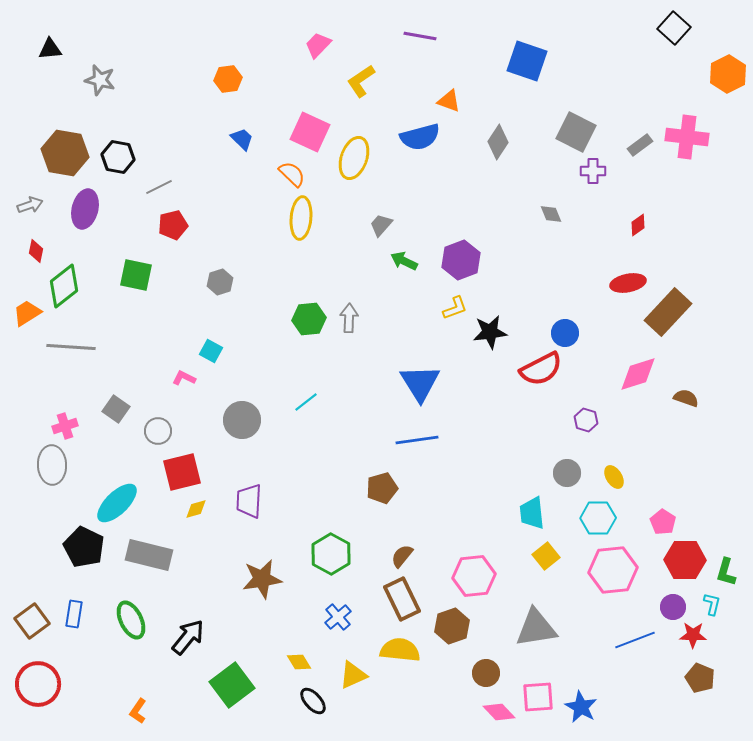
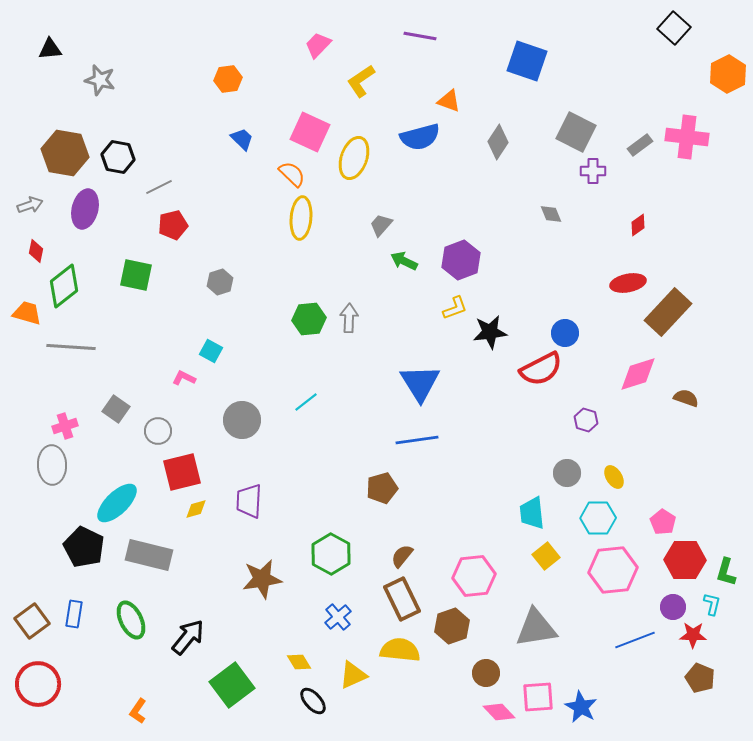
orange trapezoid at (27, 313): rotated 48 degrees clockwise
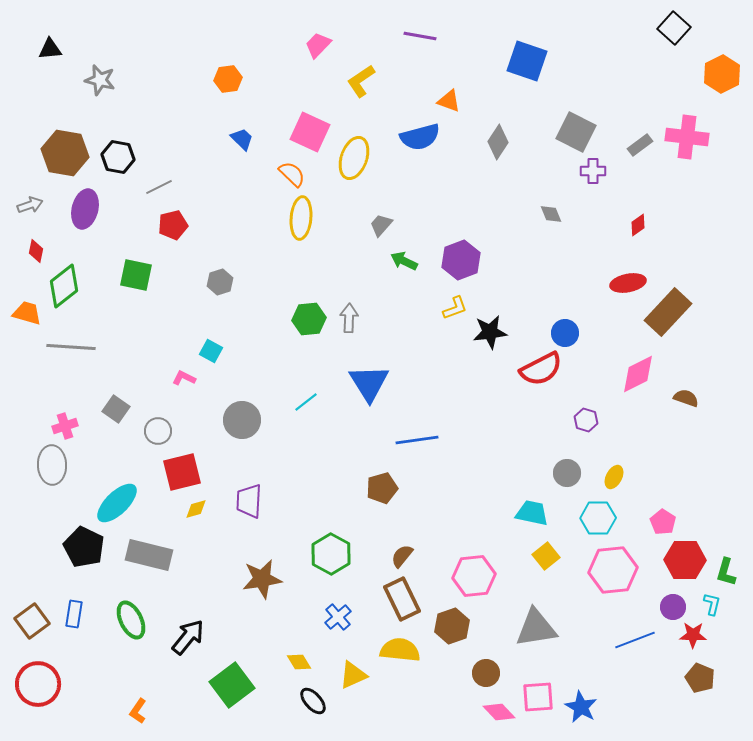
orange hexagon at (728, 74): moved 6 px left
pink diamond at (638, 374): rotated 9 degrees counterclockwise
blue triangle at (420, 383): moved 51 px left
yellow ellipse at (614, 477): rotated 60 degrees clockwise
cyan trapezoid at (532, 513): rotated 108 degrees clockwise
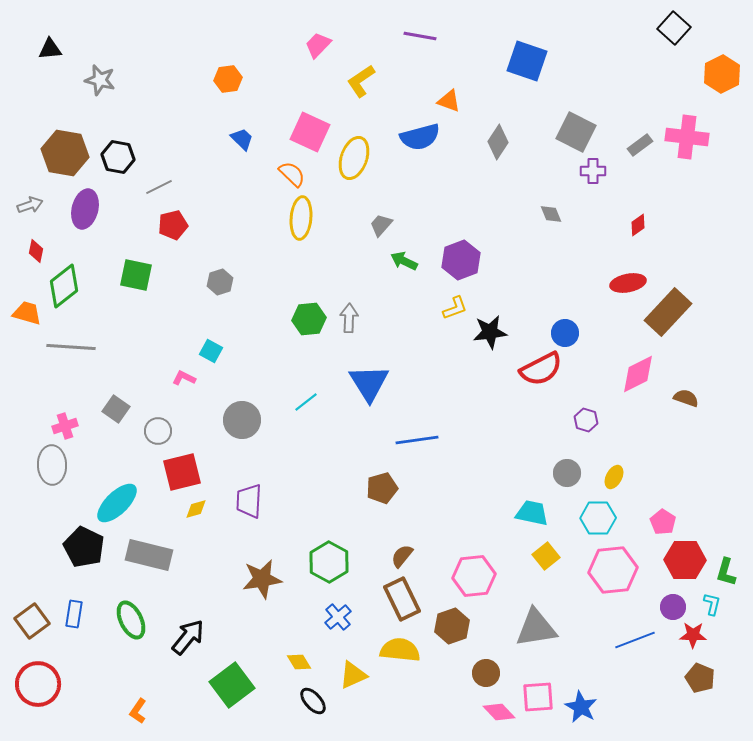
green hexagon at (331, 554): moved 2 px left, 8 px down
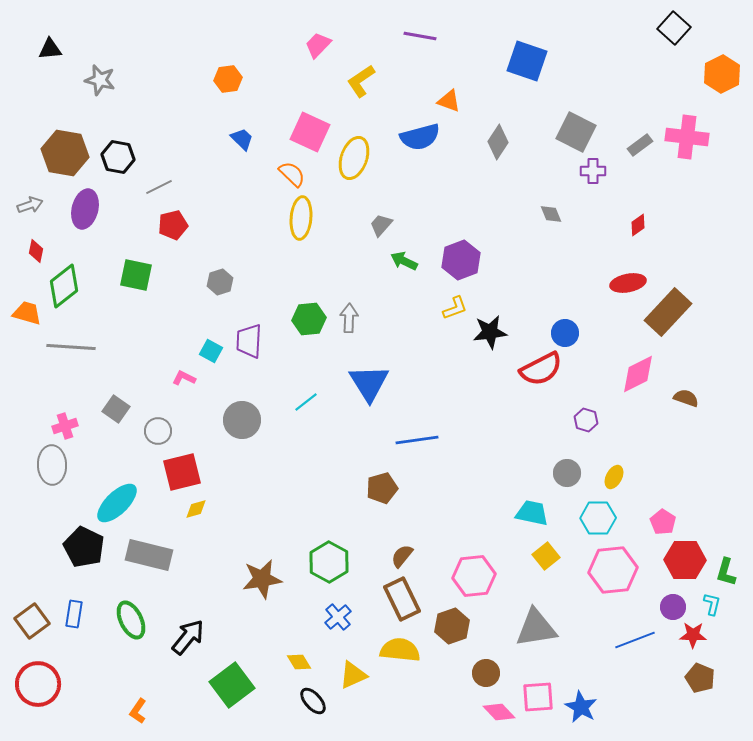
purple trapezoid at (249, 501): moved 160 px up
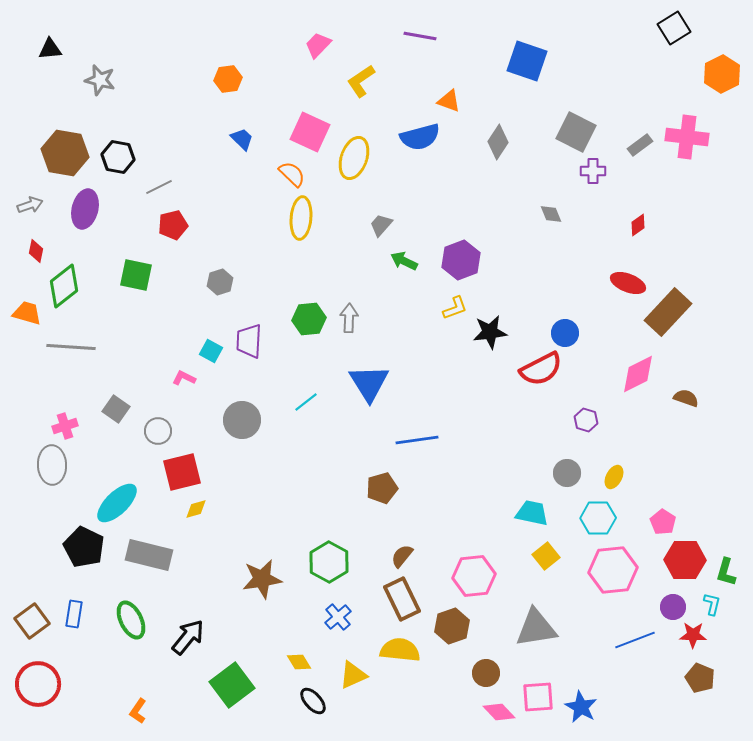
black square at (674, 28): rotated 16 degrees clockwise
red ellipse at (628, 283): rotated 32 degrees clockwise
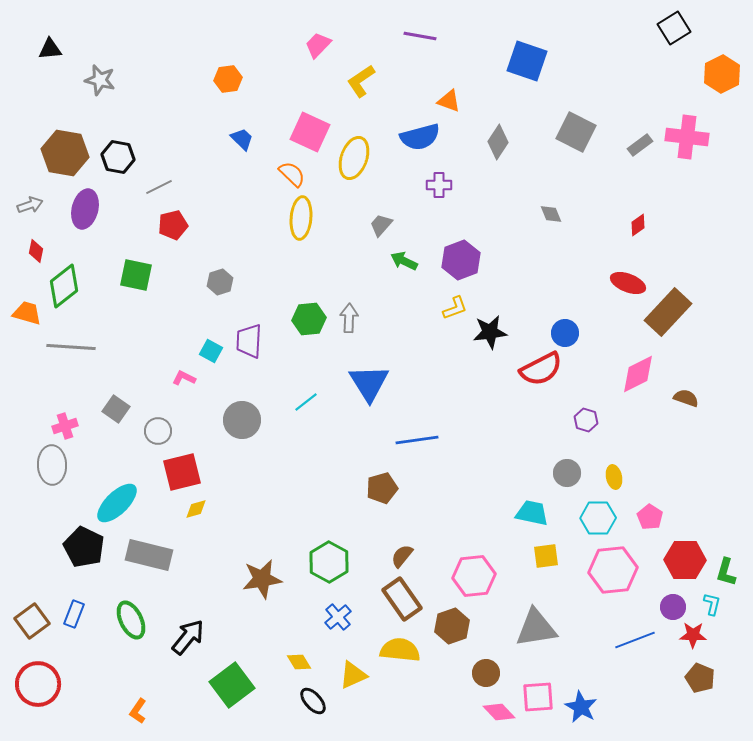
purple cross at (593, 171): moved 154 px left, 14 px down
yellow ellipse at (614, 477): rotated 40 degrees counterclockwise
pink pentagon at (663, 522): moved 13 px left, 5 px up
yellow square at (546, 556): rotated 32 degrees clockwise
brown rectangle at (402, 599): rotated 9 degrees counterclockwise
blue rectangle at (74, 614): rotated 12 degrees clockwise
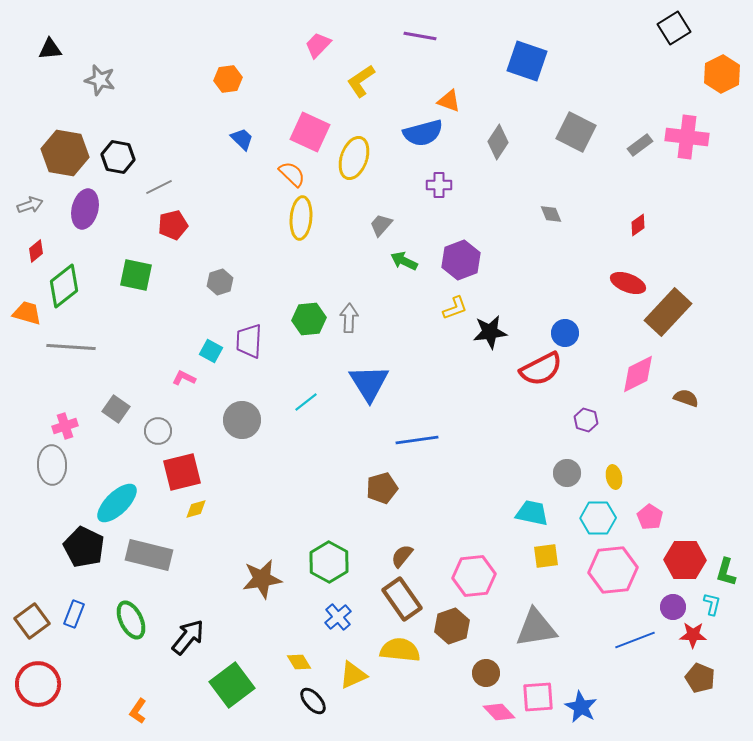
blue semicircle at (420, 137): moved 3 px right, 4 px up
red diamond at (36, 251): rotated 40 degrees clockwise
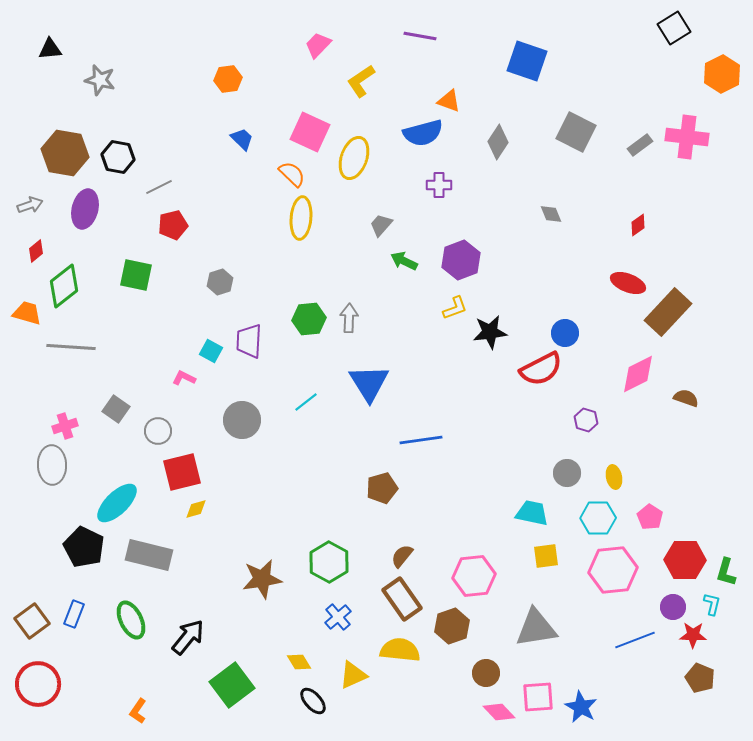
blue line at (417, 440): moved 4 px right
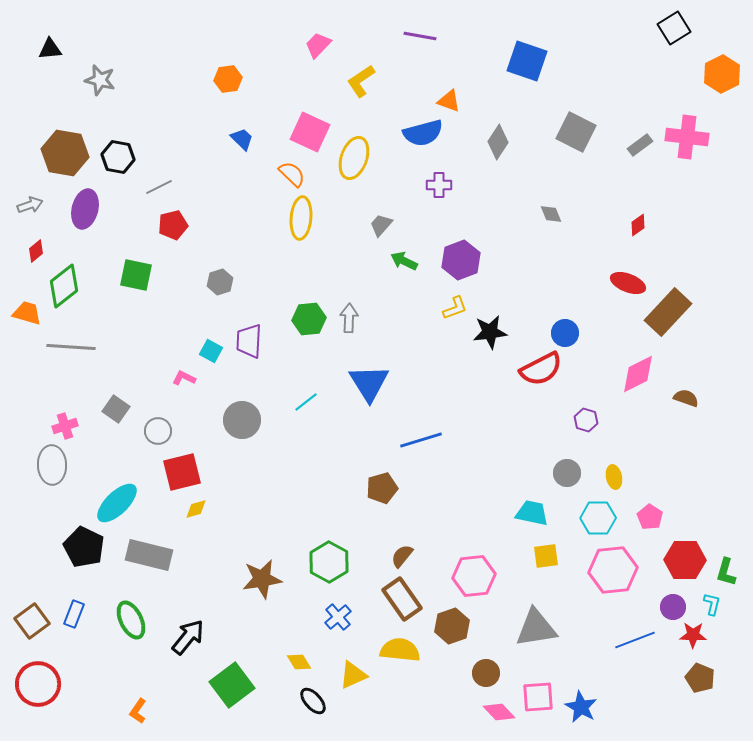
blue line at (421, 440): rotated 9 degrees counterclockwise
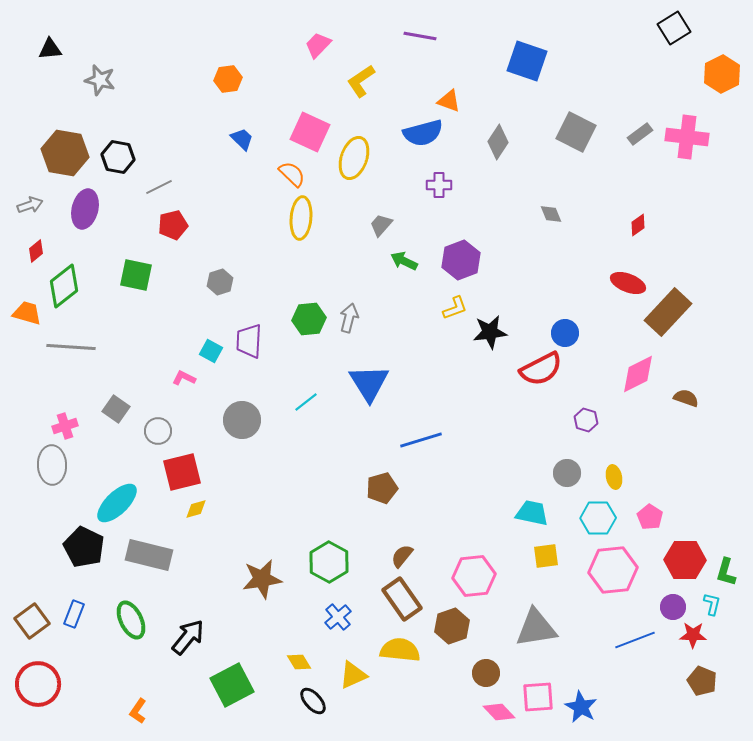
gray rectangle at (640, 145): moved 11 px up
gray arrow at (349, 318): rotated 12 degrees clockwise
brown pentagon at (700, 678): moved 2 px right, 3 px down
green square at (232, 685): rotated 9 degrees clockwise
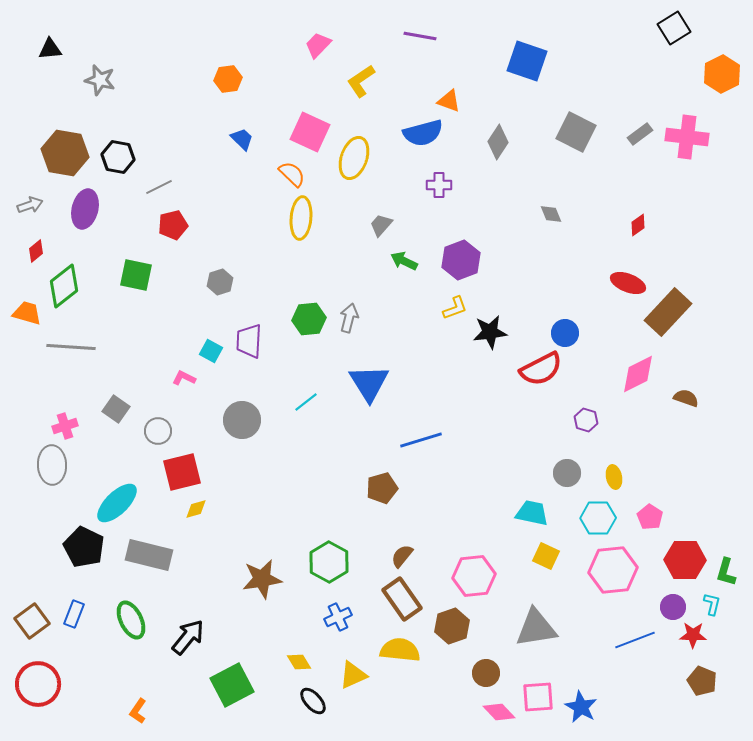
yellow square at (546, 556): rotated 32 degrees clockwise
blue cross at (338, 617): rotated 16 degrees clockwise
